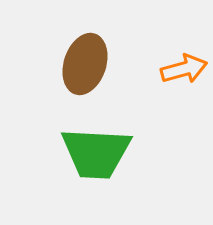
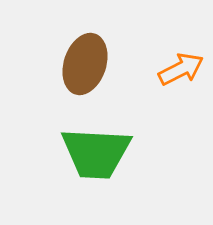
orange arrow: moved 3 px left; rotated 12 degrees counterclockwise
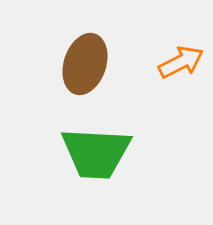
orange arrow: moved 7 px up
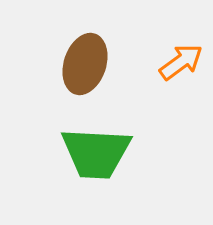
orange arrow: rotated 9 degrees counterclockwise
